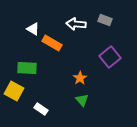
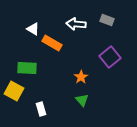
gray rectangle: moved 2 px right
orange star: moved 1 px right, 1 px up
white rectangle: rotated 40 degrees clockwise
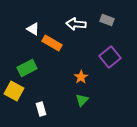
green rectangle: rotated 30 degrees counterclockwise
green triangle: rotated 24 degrees clockwise
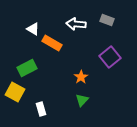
yellow square: moved 1 px right, 1 px down
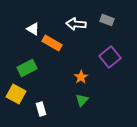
yellow square: moved 1 px right, 2 px down
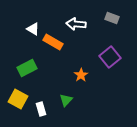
gray rectangle: moved 5 px right, 2 px up
orange rectangle: moved 1 px right, 1 px up
orange star: moved 2 px up
yellow square: moved 2 px right, 5 px down
green triangle: moved 16 px left
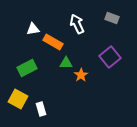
white arrow: moved 1 px right; rotated 60 degrees clockwise
white triangle: rotated 40 degrees counterclockwise
green triangle: moved 37 px up; rotated 48 degrees clockwise
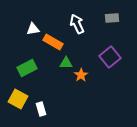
gray rectangle: rotated 24 degrees counterclockwise
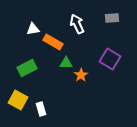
purple square: moved 2 px down; rotated 20 degrees counterclockwise
yellow square: moved 1 px down
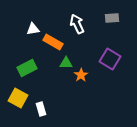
yellow square: moved 2 px up
